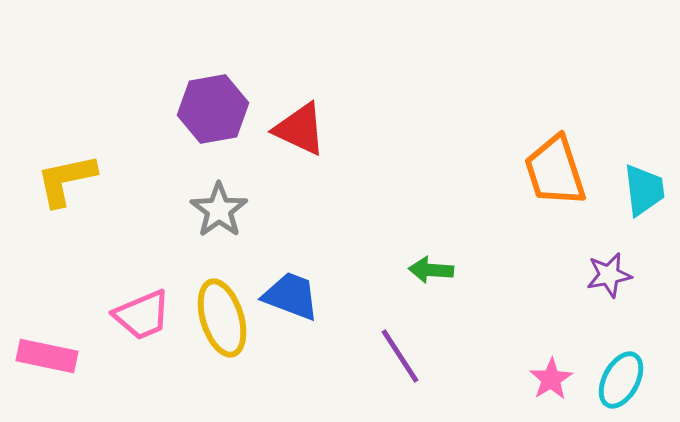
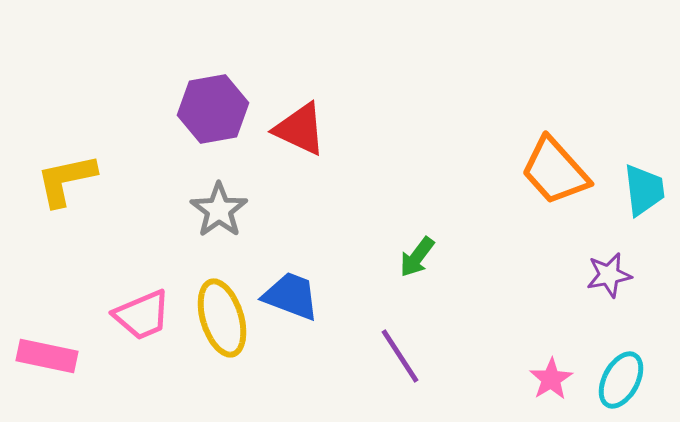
orange trapezoid: rotated 24 degrees counterclockwise
green arrow: moved 14 px left, 13 px up; rotated 57 degrees counterclockwise
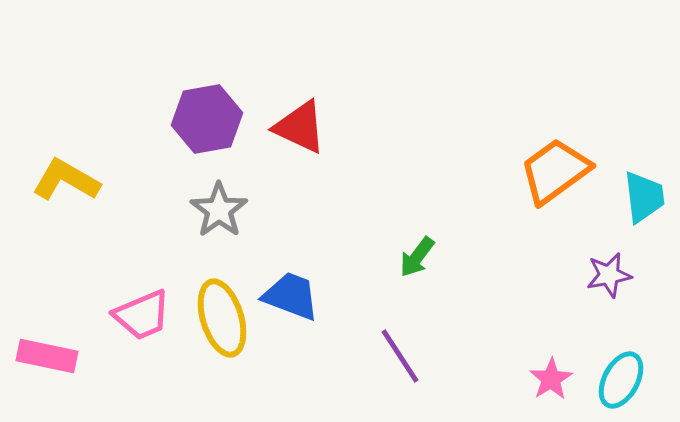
purple hexagon: moved 6 px left, 10 px down
red triangle: moved 2 px up
orange trapezoid: rotated 96 degrees clockwise
yellow L-shape: rotated 42 degrees clockwise
cyan trapezoid: moved 7 px down
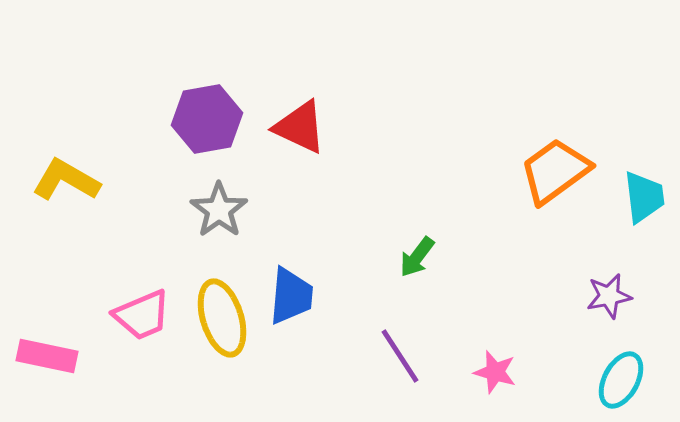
purple star: moved 21 px down
blue trapezoid: rotated 74 degrees clockwise
pink star: moved 56 px left, 7 px up; rotated 24 degrees counterclockwise
